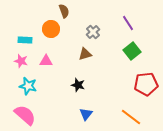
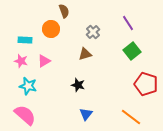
pink triangle: moved 2 px left; rotated 32 degrees counterclockwise
red pentagon: rotated 25 degrees clockwise
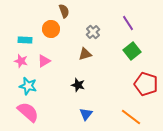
pink semicircle: moved 3 px right, 3 px up
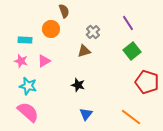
brown triangle: moved 1 px left, 3 px up
red pentagon: moved 1 px right, 2 px up
